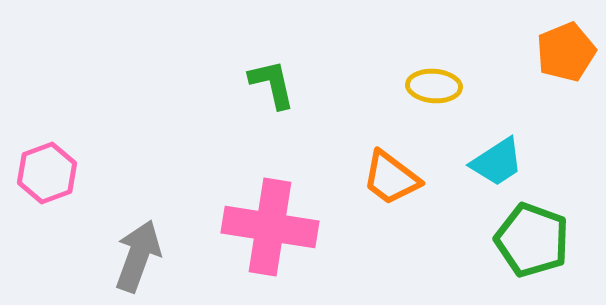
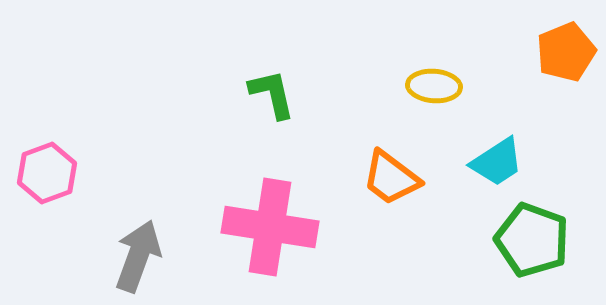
green L-shape: moved 10 px down
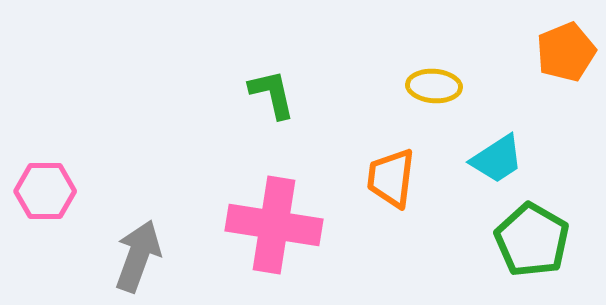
cyan trapezoid: moved 3 px up
pink hexagon: moved 2 px left, 18 px down; rotated 20 degrees clockwise
orange trapezoid: rotated 60 degrees clockwise
pink cross: moved 4 px right, 2 px up
green pentagon: rotated 10 degrees clockwise
